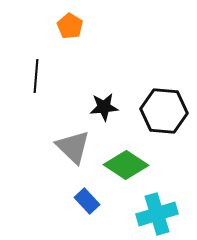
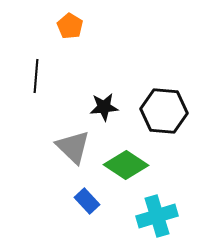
cyan cross: moved 2 px down
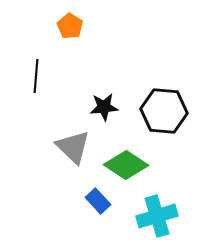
blue rectangle: moved 11 px right
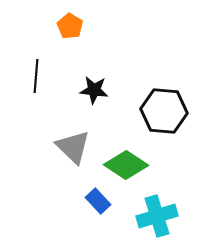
black star: moved 10 px left, 17 px up; rotated 12 degrees clockwise
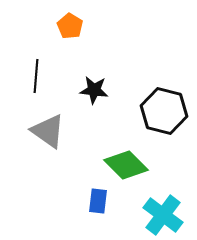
black hexagon: rotated 9 degrees clockwise
gray triangle: moved 25 px left, 16 px up; rotated 9 degrees counterclockwise
green diamond: rotated 12 degrees clockwise
blue rectangle: rotated 50 degrees clockwise
cyan cross: moved 6 px right, 1 px up; rotated 36 degrees counterclockwise
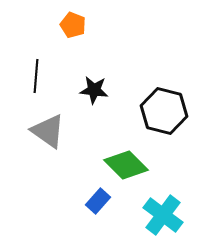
orange pentagon: moved 3 px right, 1 px up; rotated 10 degrees counterclockwise
blue rectangle: rotated 35 degrees clockwise
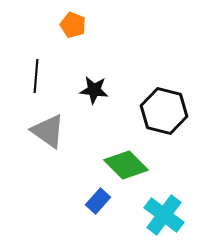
cyan cross: moved 1 px right
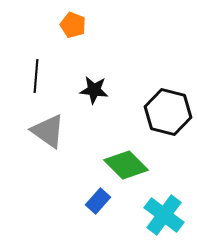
black hexagon: moved 4 px right, 1 px down
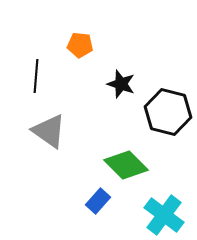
orange pentagon: moved 7 px right, 20 px down; rotated 15 degrees counterclockwise
black star: moved 27 px right, 6 px up; rotated 12 degrees clockwise
gray triangle: moved 1 px right
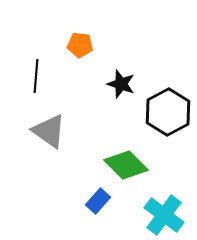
black hexagon: rotated 18 degrees clockwise
